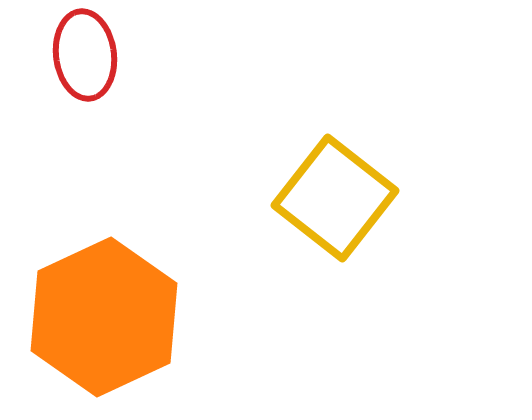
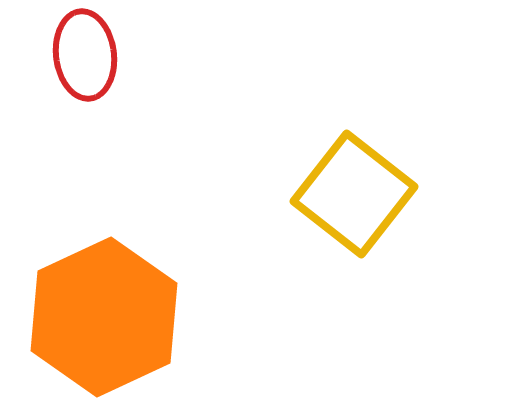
yellow square: moved 19 px right, 4 px up
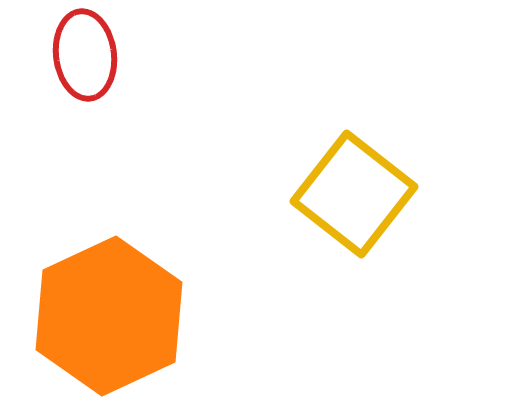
orange hexagon: moved 5 px right, 1 px up
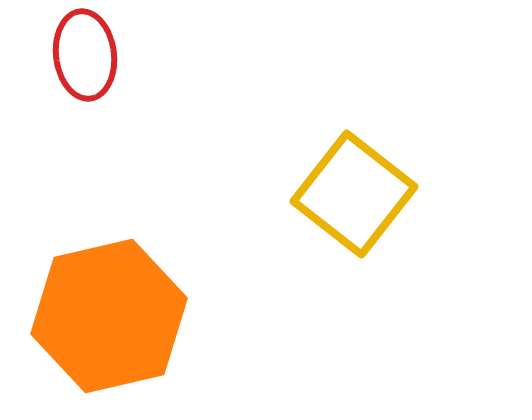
orange hexagon: rotated 12 degrees clockwise
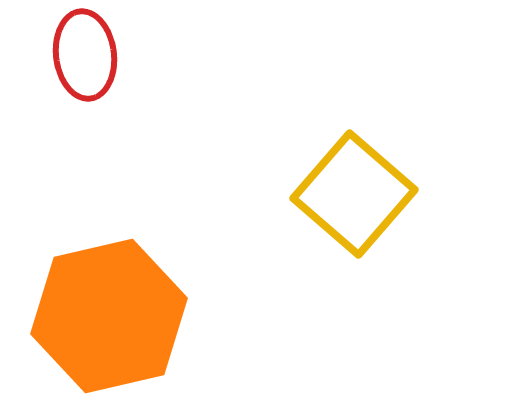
yellow square: rotated 3 degrees clockwise
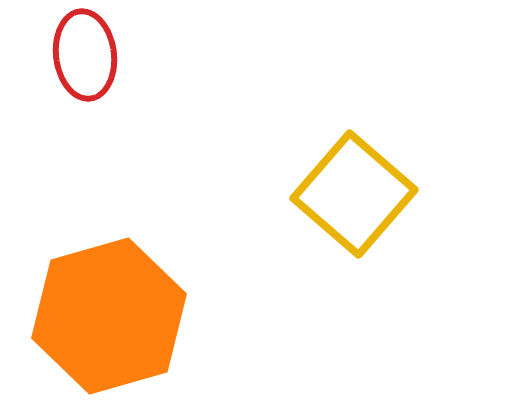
orange hexagon: rotated 3 degrees counterclockwise
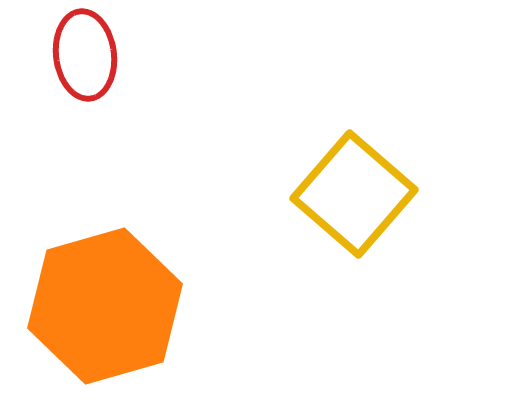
orange hexagon: moved 4 px left, 10 px up
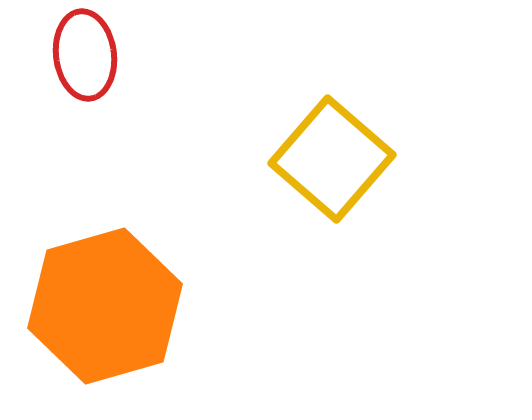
yellow square: moved 22 px left, 35 px up
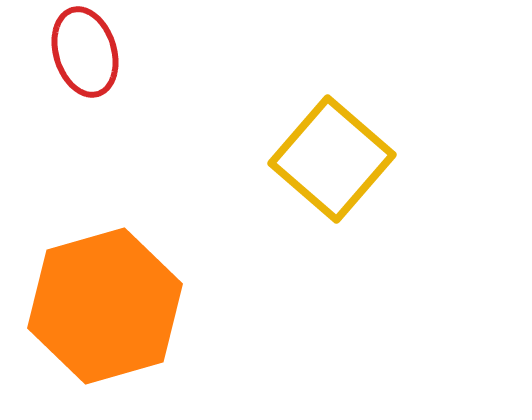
red ellipse: moved 3 px up; rotated 10 degrees counterclockwise
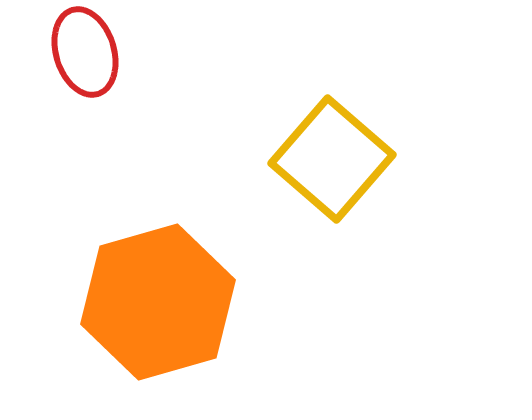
orange hexagon: moved 53 px right, 4 px up
